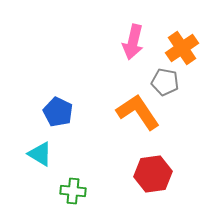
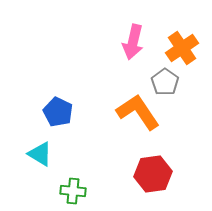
gray pentagon: rotated 24 degrees clockwise
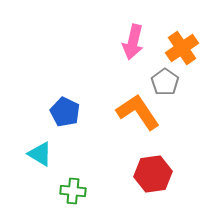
blue pentagon: moved 7 px right
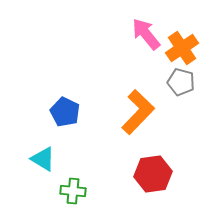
pink arrow: moved 13 px right, 8 px up; rotated 128 degrees clockwise
gray pentagon: moved 16 px right; rotated 20 degrees counterclockwise
orange L-shape: rotated 78 degrees clockwise
cyan triangle: moved 3 px right, 5 px down
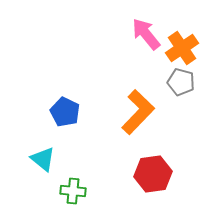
cyan triangle: rotated 8 degrees clockwise
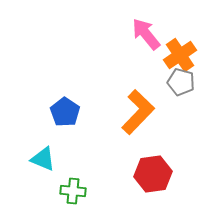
orange cross: moved 2 px left, 7 px down
blue pentagon: rotated 8 degrees clockwise
cyan triangle: rotated 16 degrees counterclockwise
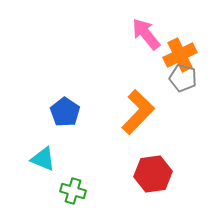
orange cross: rotated 8 degrees clockwise
gray pentagon: moved 2 px right, 4 px up
green cross: rotated 10 degrees clockwise
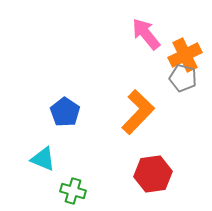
orange cross: moved 5 px right
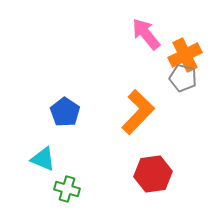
green cross: moved 6 px left, 2 px up
